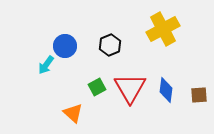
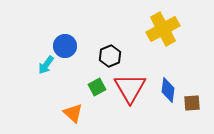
black hexagon: moved 11 px down
blue diamond: moved 2 px right
brown square: moved 7 px left, 8 px down
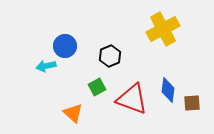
cyan arrow: moved 1 px down; rotated 42 degrees clockwise
red triangle: moved 2 px right, 11 px down; rotated 40 degrees counterclockwise
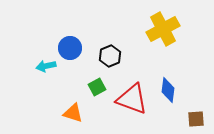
blue circle: moved 5 px right, 2 px down
brown square: moved 4 px right, 16 px down
orange triangle: rotated 25 degrees counterclockwise
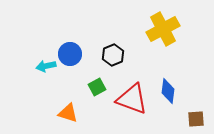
blue circle: moved 6 px down
black hexagon: moved 3 px right, 1 px up
blue diamond: moved 1 px down
orange triangle: moved 5 px left
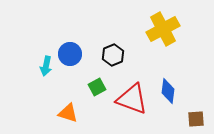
cyan arrow: rotated 66 degrees counterclockwise
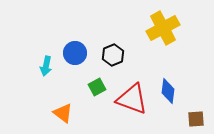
yellow cross: moved 1 px up
blue circle: moved 5 px right, 1 px up
orange triangle: moved 5 px left; rotated 20 degrees clockwise
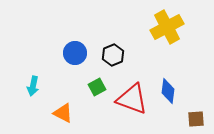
yellow cross: moved 4 px right, 1 px up
cyan arrow: moved 13 px left, 20 px down
orange triangle: rotated 10 degrees counterclockwise
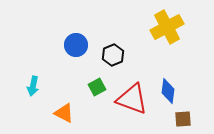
blue circle: moved 1 px right, 8 px up
orange triangle: moved 1 px right
brown square: moved 13 px left
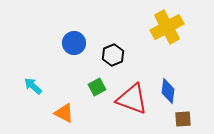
blue circle: moved 2 px left, 2 px up
cyan arrow: rotated 120 degrees clockwise
